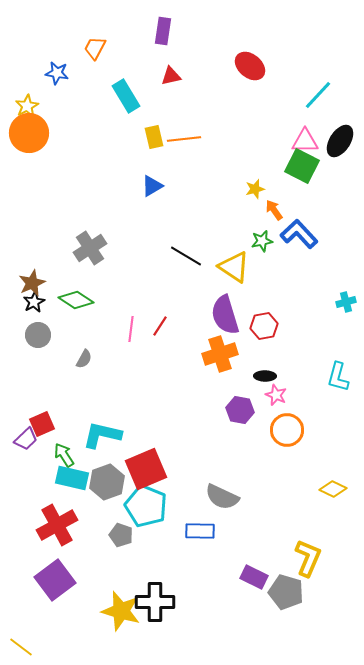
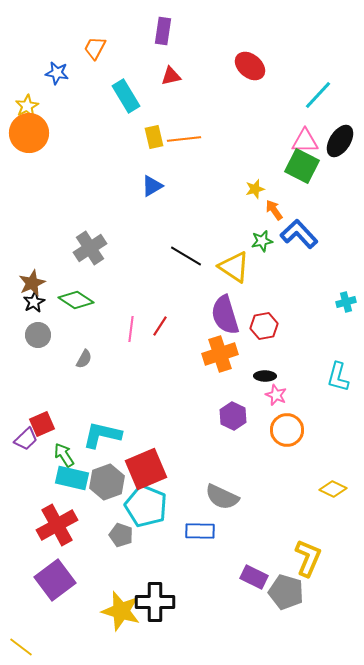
purple hexagon at (240, 410): moved 7 px left, 6 px down; rotated 16 degrees clockwise
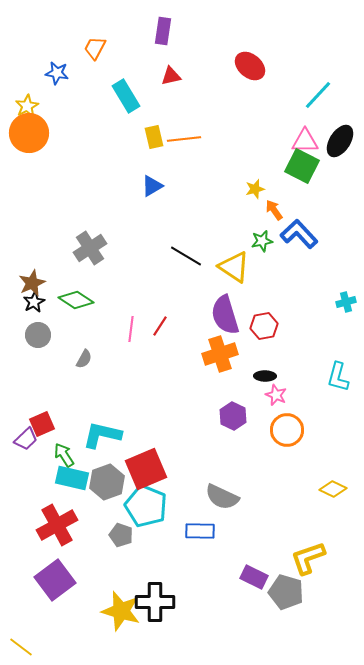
yellow L-shape at (308, 558): rotated 132 degrees counterclockwise
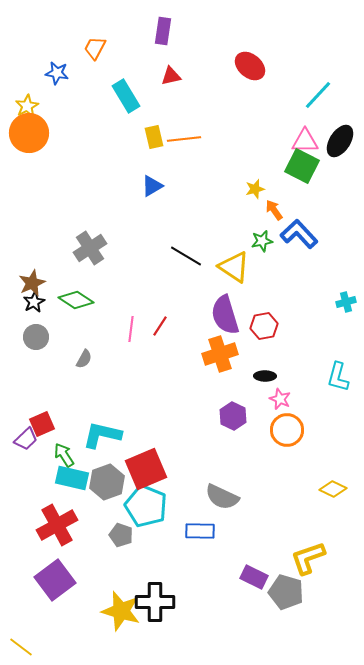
gray circle at (38, 335): moved 2 px left, 2 px down
pink star at (276, 395): moved 4 px right, 4 px down
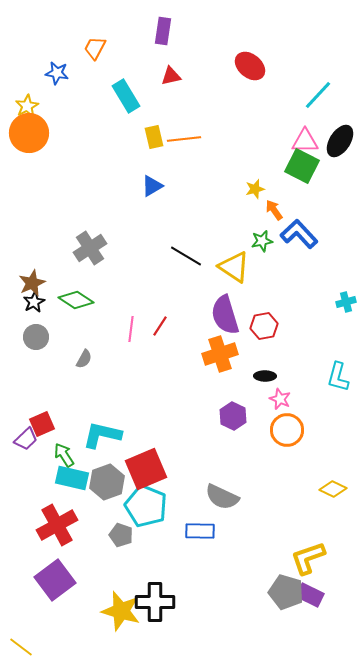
purple rectangle at (254, 577): moved 56 px right, 18 px down
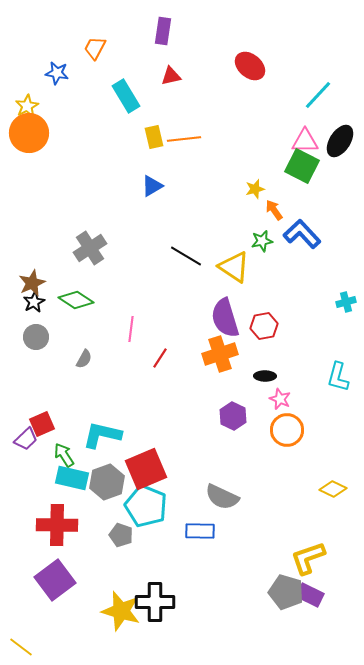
blue L-shape at (299, 234): moved 3 px right
purple semicircle at (225, 315): moved 3 px down
red line at (160, 326): moved 32 px down
red cross at (57, 525): rotated 30 degrees clockwise
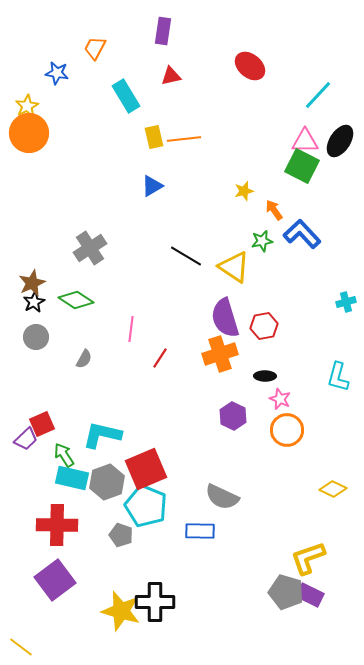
yellow star at (255, 189): moved 11 px left, 2 px down
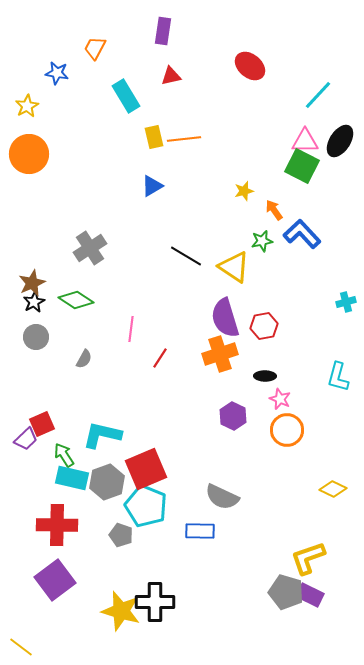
orange circle at (29, 133): moved 21 px down
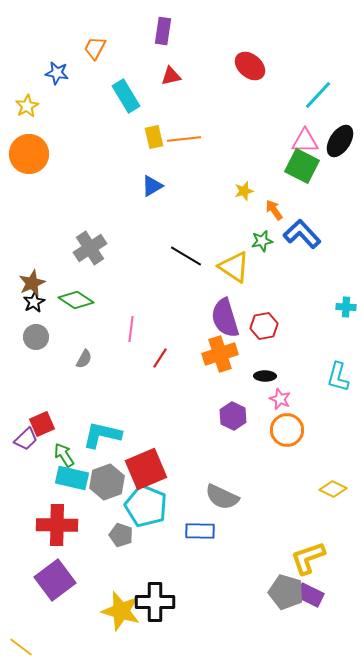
cyan cross at (346, 302): moved 5 px down; rotated 18 degrees clockwise
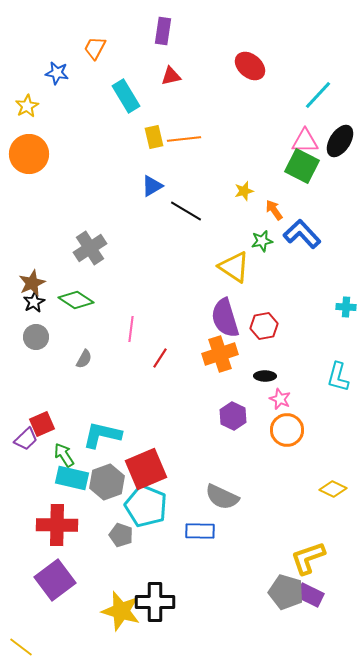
black line at (186, 256): moved 45 px up
